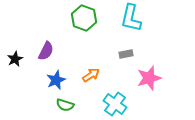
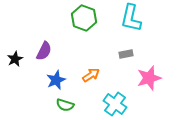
purple semicircle: moved 2 px left
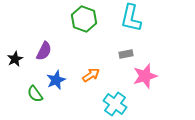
green hexagon: moved 1 px down
pink star: moved 4 px left, 2 px up
green semicircle: moved 30 px left, 11 px up; rotated 36 degrees clockwise
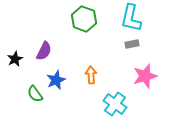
gray rectangle: moved 6 px right, 10 px up
orange arrow: rotated 60 degrees counterclockwise
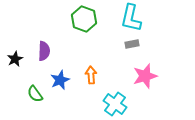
purple semicircle: rotated 24 degrees counterclockwise
blue star: moved 4 px right
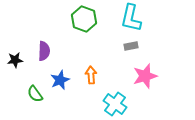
gray rectangle: moved 1 px left, 2 px down
black star: moved 1 px down; rotated 21 degrees clockwise
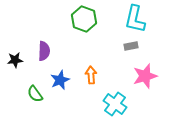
cyan L-shape: moved 4 px right, 1 px down
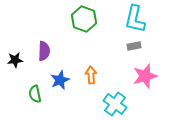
gray rectangle: moved 3 px right
green semicircle: rotated 24 degrees clockwise
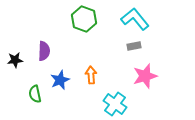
cyan L-shape: rotated 128 degrees clockwise
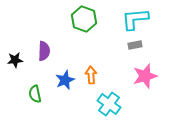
cyan L-shape: rotated 56 degrees counterclockwise
gray rectangle: moved 1 px right, 1 px up
blue star: moved 5 px right
cyan cross: moved 6 px left
